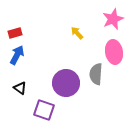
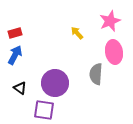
pink star: moved 3 px left, 2 px down
blue arrow: moved 2 px left
purple circle: moved 11 px left
purple square: rotated 10 degrees counterclockwise
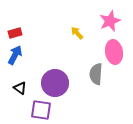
purple square: moved 3 px left
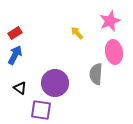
red rectangle: rotated 16 degrees counterclockwise
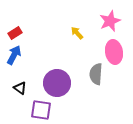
blue arrow: moved 1 px left
purple circle: moved 2 px right
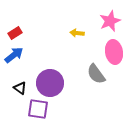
yellow arrow: rotated 40 degrees counterclockwise
blue arrow: rotated 24 degrees clockwise
gray semicircle: rotated 40 degrees counterclockwise
purple circle: moved 7 px left
purple square: moved 3 px left, 1 px up
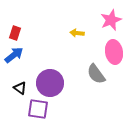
pink star: moved 1 px right, 1 px up
red rectangle: rotated 40 degrees counterclockwise
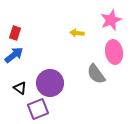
purple square: rotated 30 degrees counterclockwise
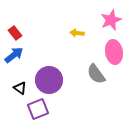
red rectangle: rotated 56 degrees counterclockwise
purple circle: moved 1 px left, 3 px up
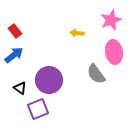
red rectangle: moved 2 px up
